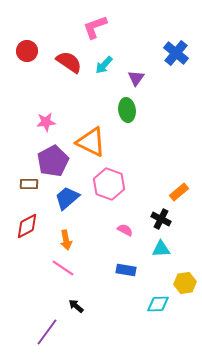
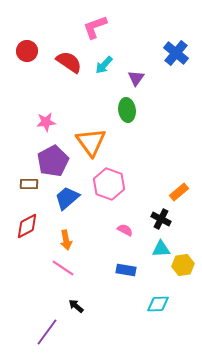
orange triangle: rotated 28 degrees clockwise
yellow hexagon: moved 2 px left, 18 px up
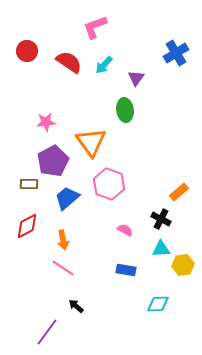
blue cross: rotated 20 degrees clockwise
green ellipse: moved 2 px left
orange arrow: moved 3 px left
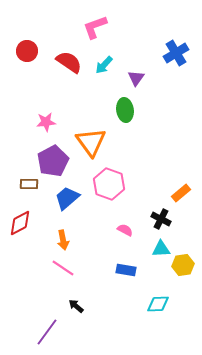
orange rectangle: moved 2 px right, 1 px down
red diamond: moved 7 px left, 3 px up
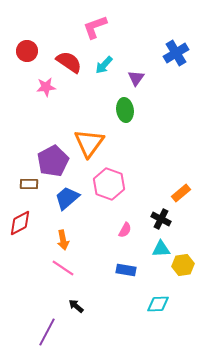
pink star: moved 35 px up
orange triangle: moved 2 px left, 1 px down; rotated 12 degrees clockwise
pink semicircle: rotated 91 degrees clockwise
purple line: rotated 8 degrees counterclockwise
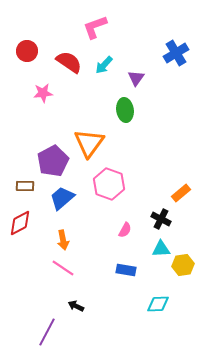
pink star: moved 3 px left, 6 px down
brown rectangle: moved 4 px left, 2 px down
blue trapezoid: moved 5 px left
black arrow: rotated 14 degrees counterclockwise
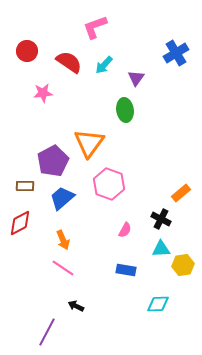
orange arrow: rotated 12 degrees counterclockwise
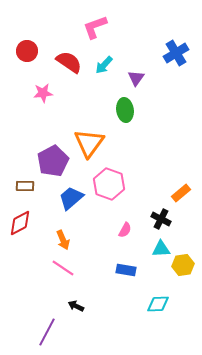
blue trapezoid: moved 9 px right
